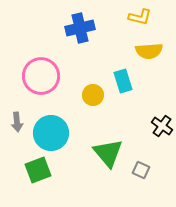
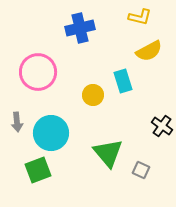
yellow semicircle: rotated 24 degrees counterclockwise
pink circle: moved 3 px left, 4 px up
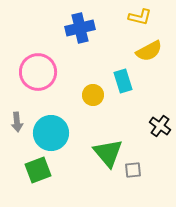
black cross: moved 2 px left
gray square: moved 8 px left; rotated 30 degrees counterclockwise
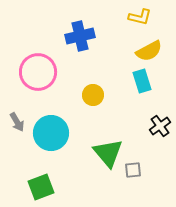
blue cross: moved 8 px down
cyan rectangle: moved 19 px right
gray arrow: rotated 24 degrees counterclockwise
black cross: rotated 20 degrees clockwise
green square: moved 3 px right, 17 px down
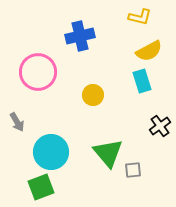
cyan circle: moved 19 px down
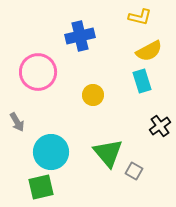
gray square: moved 1 px right, 1 px down; rotated 36 degrees clockwise
green square: rotated 8 degrees clockwise
